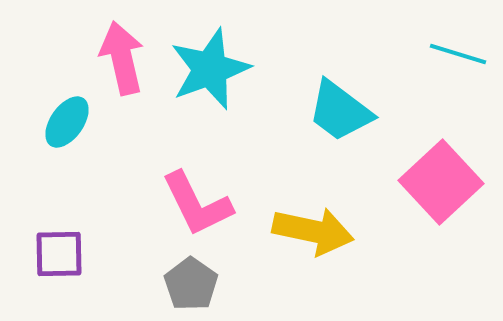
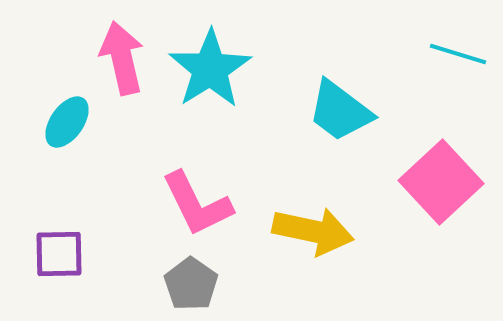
cyan star: rotated 12 degrees counterclockwise
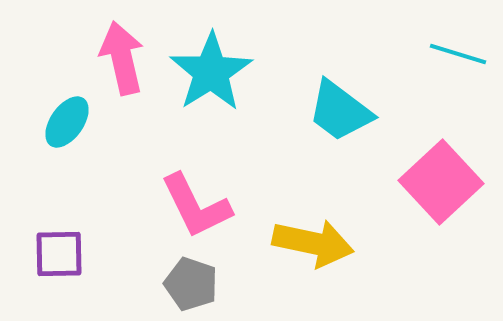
cyan star: moved 1 px right, 3 px down
pink L-shape: moved 1 px left, 2 px down
yellow arrow: moved 12 px down
gray pentagon: rotated 16 degrees counterclockwise
